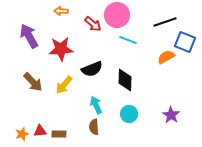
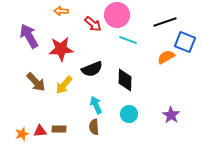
brown arrow: moved 3 px right
brown rectangle: moved 5 px up
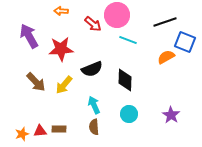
cyan arrow: moved 2 px left
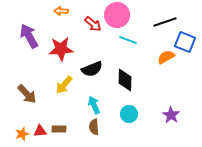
brown arrow: moved 9 px left, 12 px down
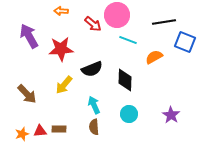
black line: moved 1 px left; rotated 10 degrees clockwise
orange semicircle: moved 12 px left
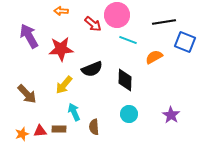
cyan arrow: moved 20 px left, 7 px down
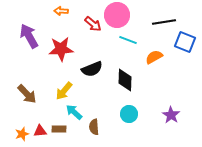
yellow arrow: moved 6 px down
cyan arrow: rotated 24 degrees counterclockwise
